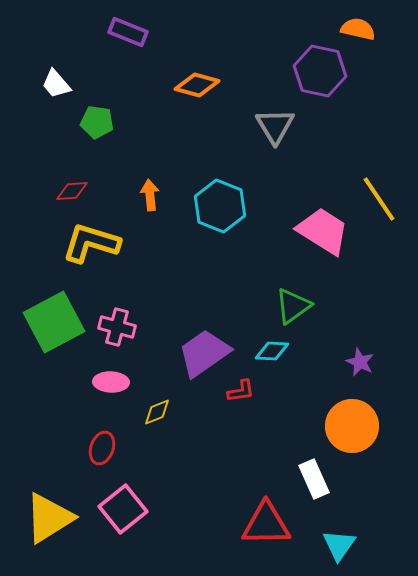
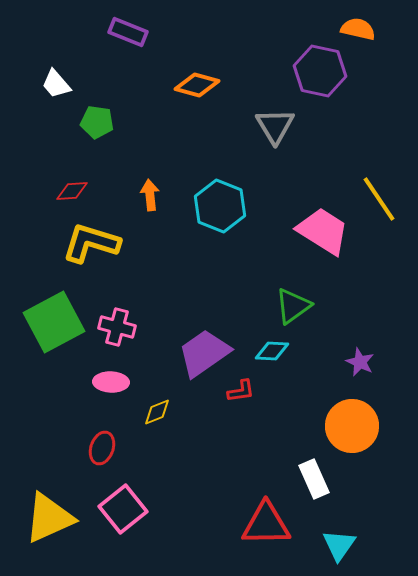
yellow triangle: rotated 8 degrees clockwise
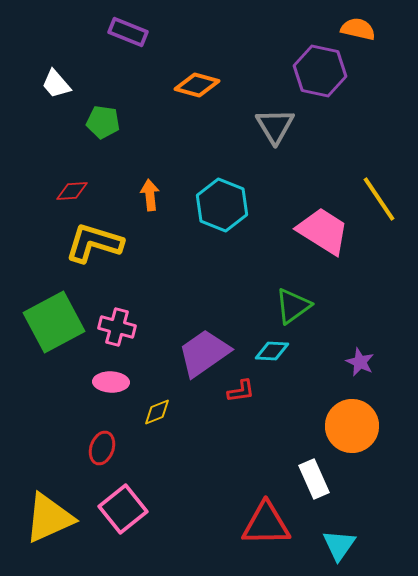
green pentagon: moved 6 px right
cyan hexagon: moved 2 px right, 1 px up
yellow L-shape: moved 3 px right
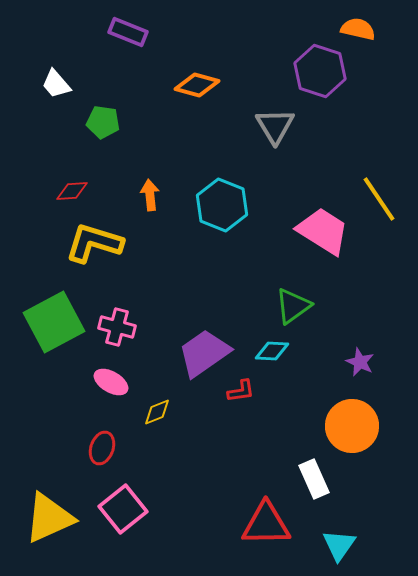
purple hexagon: rotated 6 degrees clockwise
pink ellipse: rotated 28 degrees clockwise
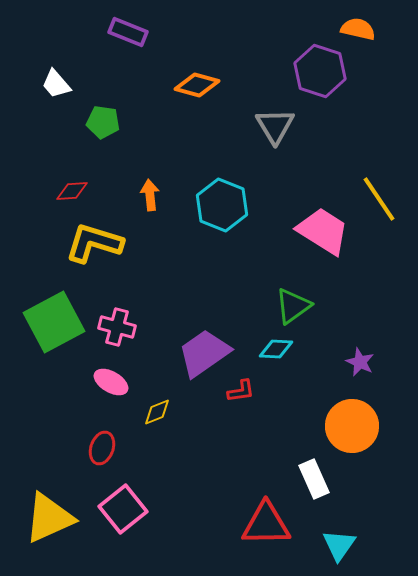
cyan diamond: moved 4 px right, 2 px up
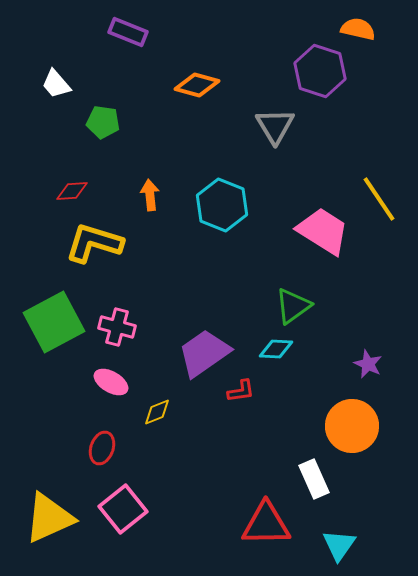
purple star: moved 8 px right, 2 px down
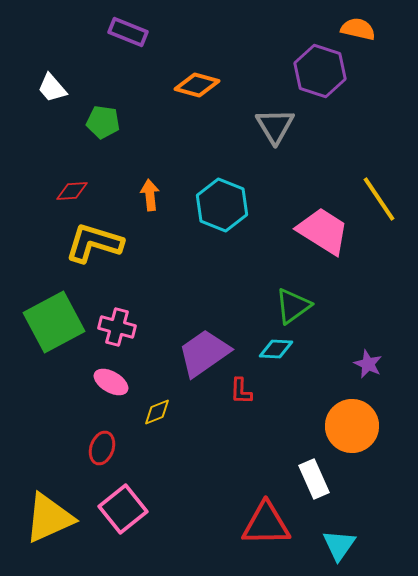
white trapezoid: moved 4 px left, 4 px down
red L-shape: rotated 100 degrees clockwise
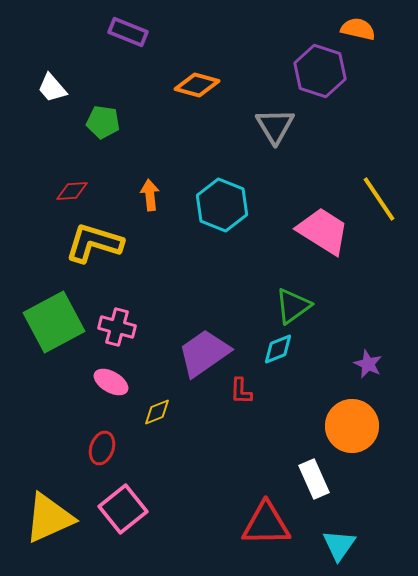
cyan diamond: moved 2 px right; rotated 24 degrees counterclockwise
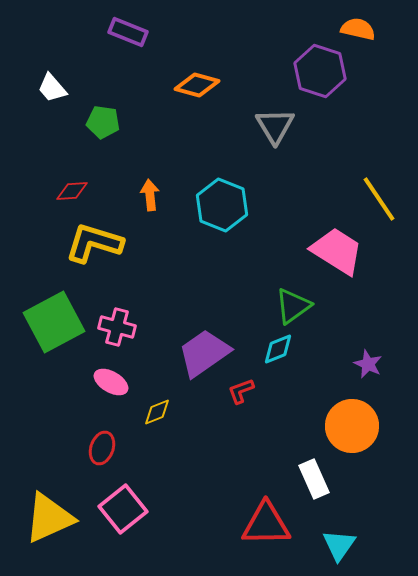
pink trapezoid: moved 14 px right, 20 px down
red L-shape: rotated 68 degrees clockwise
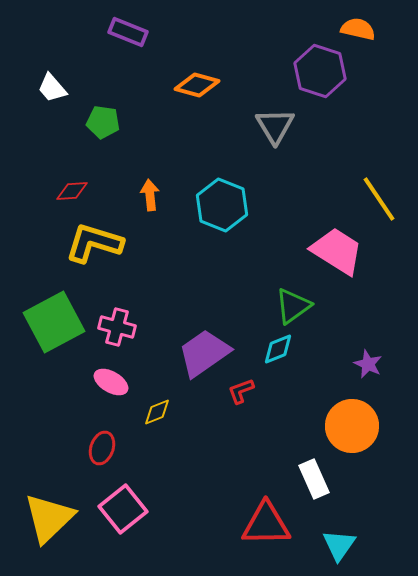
yellow triangle: rotated 20 degrees counterclockwise
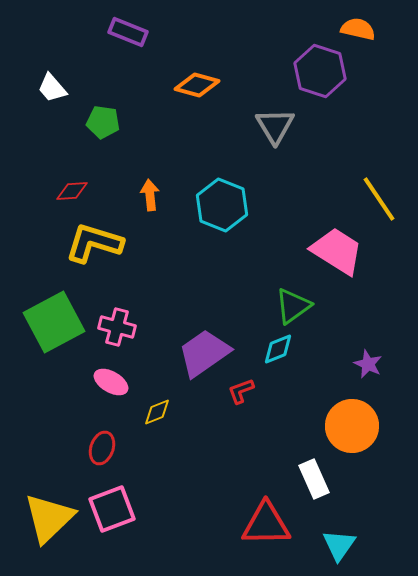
pink square: moved 11 px left; rotated 18 degrees clockwise
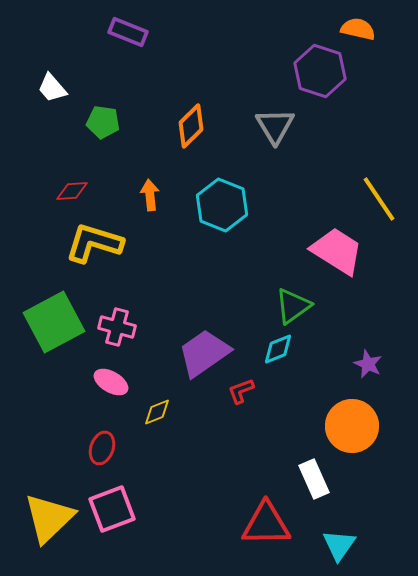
orange diamond: moved 6 px left, 41 px down; rotated 60 degrees counterclockwise
